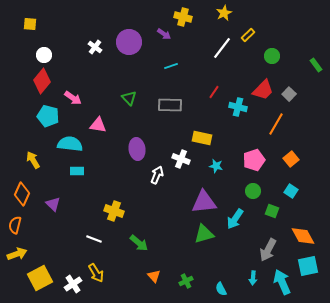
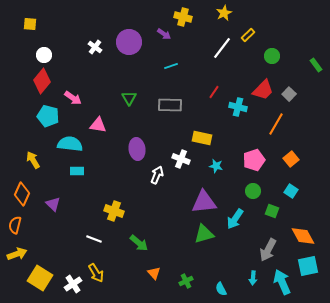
green triangle at (129, 98): rotated 14 degrees clockwise
orange triangle at (154, 276): moved 3 px up
yellow square at (40, 278): rotated 30 degrees counterclockwise
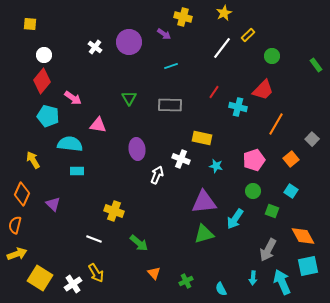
gray square at (289, 94): moved 23 px right, 45 px down
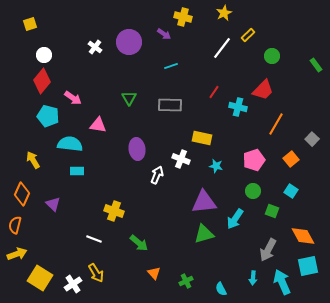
yellow square at (30, 24): rotated 24 degrees counterclockwise
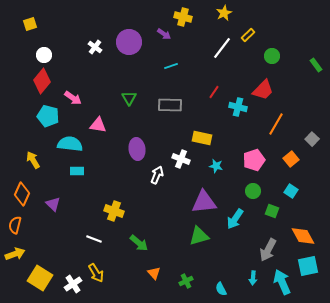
green triangle at (204, 234): moved 5 px left, 2 px down
yellow arrow at (17, 254): moved 2 px left
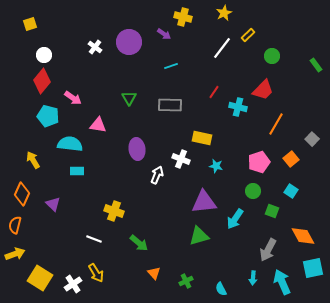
pink pentagon at (254, 160): moved 5 px right, 2 px down
cyan square at (308, 266): moved 5 px right, 2 px down
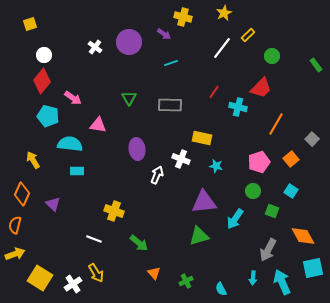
cyan line at (171, 66): moved 3 px up
red trapezoid at (263, 90): moved 2 px left, 2 px up
